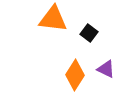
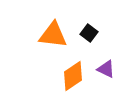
orange triangle: moved 16 px down
orange diamond: moved 2 px left, 1 px down; rotated 24 degrees clockwise
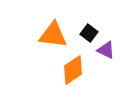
purple triangle: moved 19 px up
orange diamond: moved 6 px up
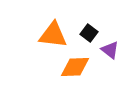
purple triangle: moved 4 px right; rotated 12 degrees clockwise
orange diamond: moved 2 px right, 3 px up; rotated 32 degrees clockwise
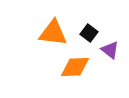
orange triangle: moved 2 px up
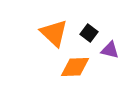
orange triangle: moved 1 px right; rotated 36 degrees clockwise
purple triangle: rotated 24 degrees counterclockwise
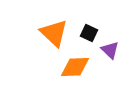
black square: rotated 12 degrees counterclockwise
purple triangle: rotated 30 degrees clockwise
